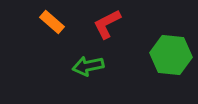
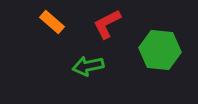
green hexagon: moved 11 px left, 5 px up
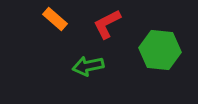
orange rectangle: moved 3 px right, 3 px up
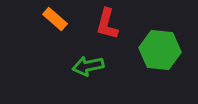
red L-shape: rotated 48 degrees counterclockwise
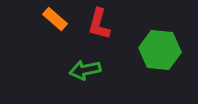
red L-shape: moved 8 px left
green arrow: moved 3 px left, 4 px down
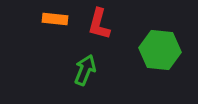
orange rectangle: rotated 35 degrees counterclockwise
green arrow: rotated 124 degrees clockwise
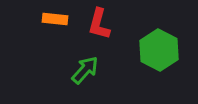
green hexagon: moved 1 px left; rotated 21 degrees clockwise
green arrow: rotated 20 degrees clockwise
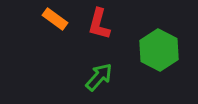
orange rectangle: rotated 30 degrees clockwise
green arrow: moved 14 px right, 7 px down
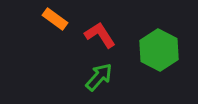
red L-shape: moved 1 px right, 11 px down; rotated 132 degrees clockwise
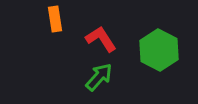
orange rectangle: rotated 45 degrees clockwise
red L-shape: moved 1 px right, 4 px down
